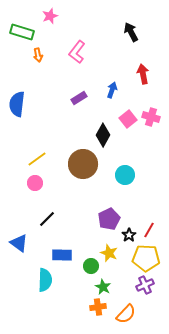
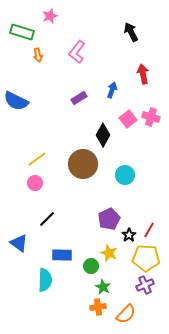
blue semicircle: moved 1 px left, 3 px up; rotated 70 degrees counterclockwise
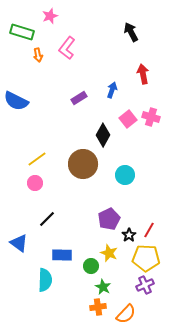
pink L-shape: moved 10 px left, 4 px up
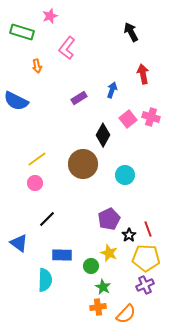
orange arrow: moved 1 px left, 11 px down
red line: moved 1 px left, 1 px up; rotated 49 degrees counterclockwise
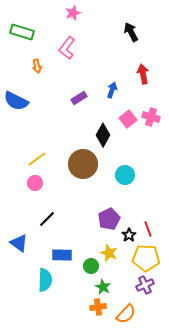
pink star: moved 23 px right, 3 px up
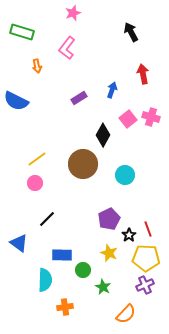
green circle: moved 8 px left, 4 px down
orange cross: moved 33 px left
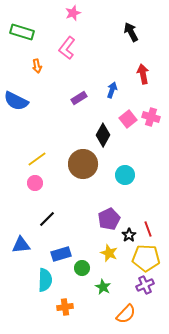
blue triangle: moved 2 px right, 2 px down; rotated 42 degrees counterclockwise
blue rectangle: moved 1 px left, 1 px up; rotated 18 degrees counterclockwise
green circle: moved 1 px left, 2 px up
